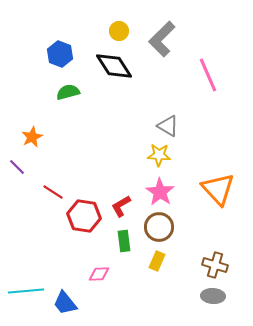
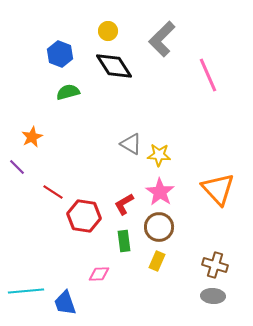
yellow circle: moved 11 px left
gray triangle: moved 37 px left, 18 px down
red L-shape: moved 3 px right, 2 px up
blue trapezoid: rotated 20 degrees clockwise
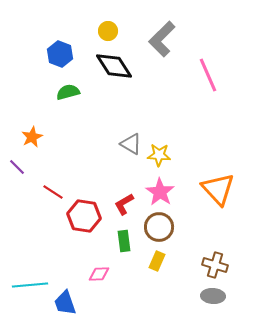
cyan line: moved 4 px right, 6 px up
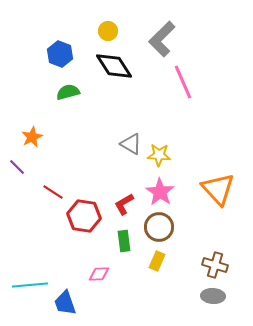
pink line: moved 25 px left, 7 px down
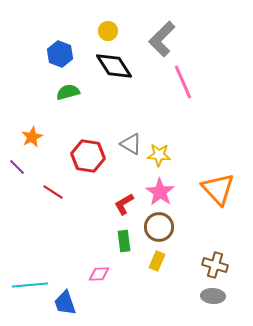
red hexagon: moved 4 px right, 60 px up
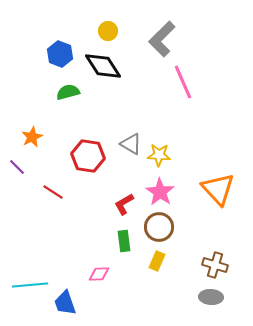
black diamond: moved 11 px left
gray ellipse: moved 2 px left, 1 px down
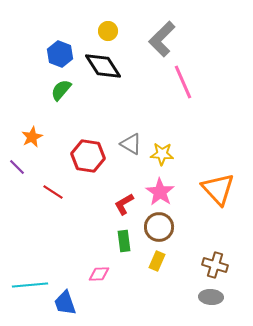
green semicircle: moved 7 px left, 2 px up; rotated 35 degrees counterclockwise
yellow star: moved 3 px right, 1 px up
